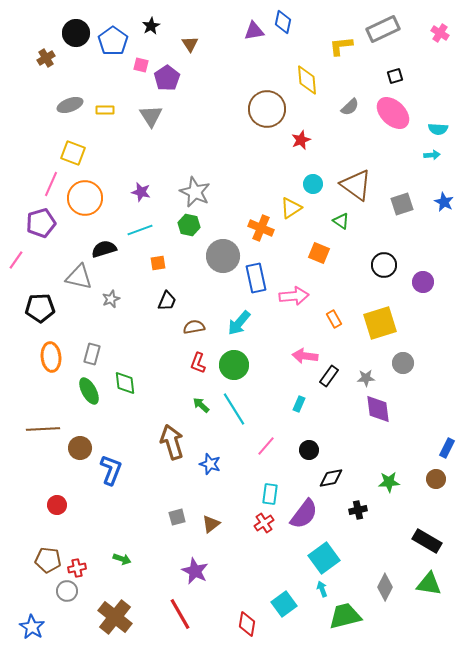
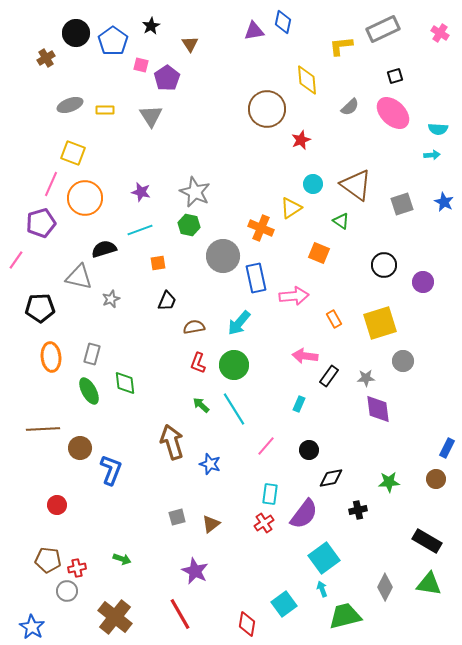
gray circle at (403, 363): moved 2 px up
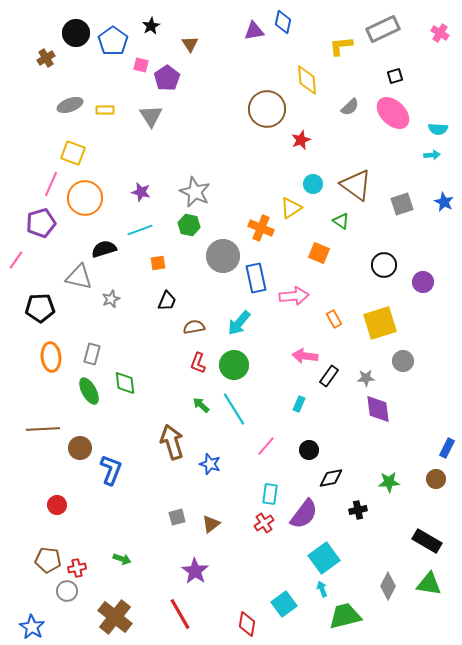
purple star at (195, 571): rotated 8 degrees clockwise
gray diamond at (385, 587): moved 3 px right, 1 px up
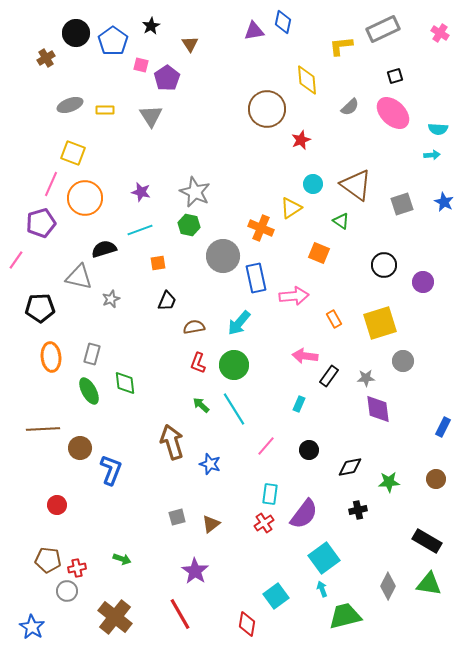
blue rectangle at (447, 448): moved 4 px left, 21 px up
black diamond at (331, 478): moved 19 px right, 11 px up
cyan square at (284, 604): moved 8 px left, 8 px up
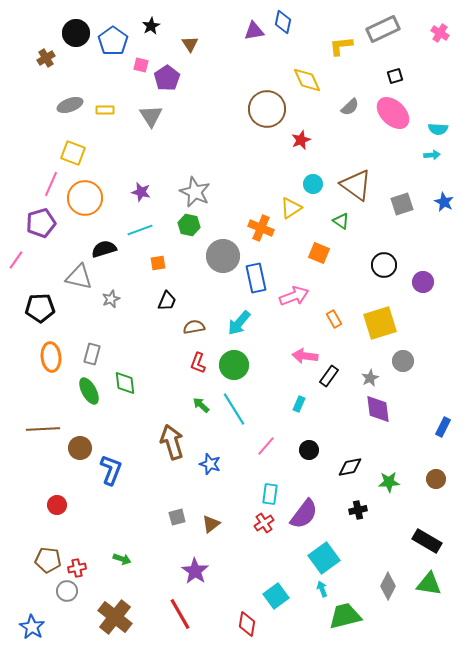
yellow diamond at (307, 80): rotated 20 degrees counterclockwise
pink arrow at (294, 296): rotated 16 degrees counterclockwise
gray star at (366, 378): moved 4 px right; rotated 24 degrees counterclockwise
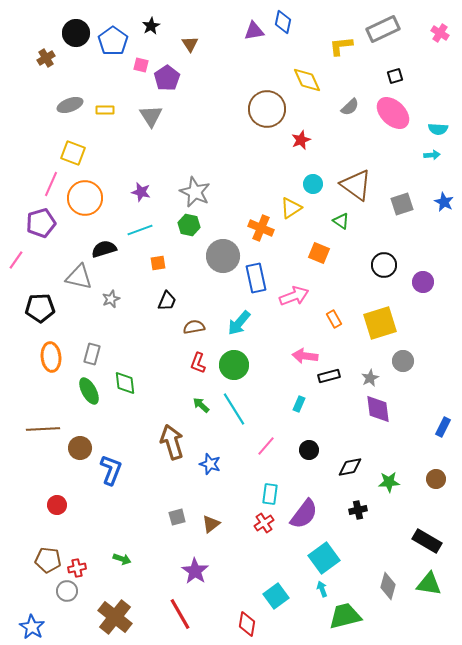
black rectangle at (329, 376): rotated 40 degrees clockwise
gray diamond at (388, 586): rotated 12 degrees counterclockwise
